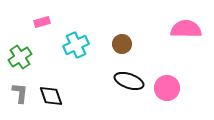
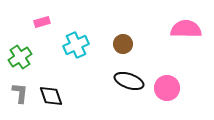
brown circle: moved 1 px right
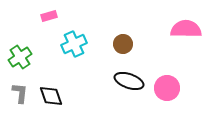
pink rectangle: moved 7 px right, 6 px up
cyan cross: moved 2 px left, 1 px up
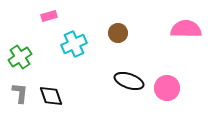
brown circle: moved 5 px left, 11 px up
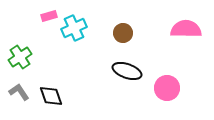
brown circle: moved 5 px right
cyan cross: moved 16 px up
black ellipse: moved 2 px left, 10 px up
gray L-shape: moved 1 px left, 1 px up; rotated 40 degrees counterclockwise
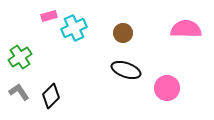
black ellipse: moved 1 px left, 1 px up
black diamond: rotated 65 degrees clockwise
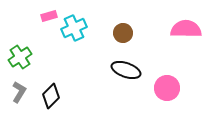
gray L-shape: rotated 65 degrees clockwise
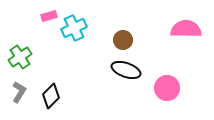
brown circle: moved 7 px down
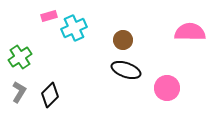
pink semicircle: moved 4 px right, 3 px down
black diamond: moved 1 px left, 1 px up
